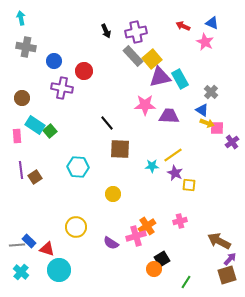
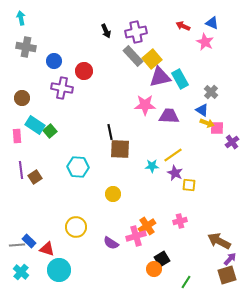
black line at (107, 123): moved 3 px right, 9 px down; rotated 28 degrees clockwise
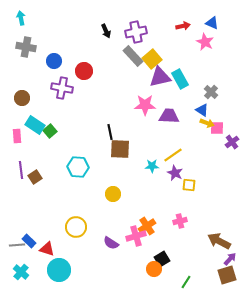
red arrow at (183, 26): rotated 144 degrees clockwise
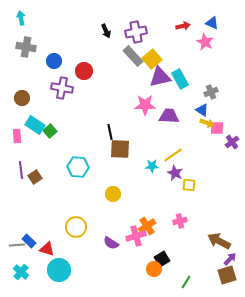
gray cross at (211, 92): rotated 24 degrees clockwise
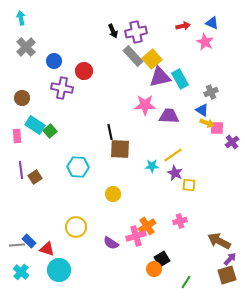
black arrow at (106, 31): moved 7 px right
gray cross at (26, 47): rotated 36 degrees clockwise
